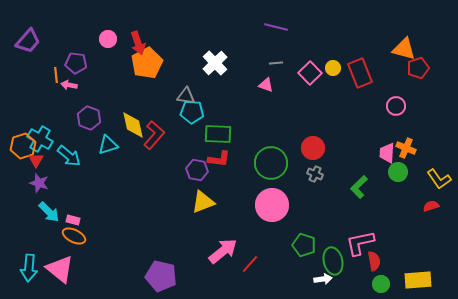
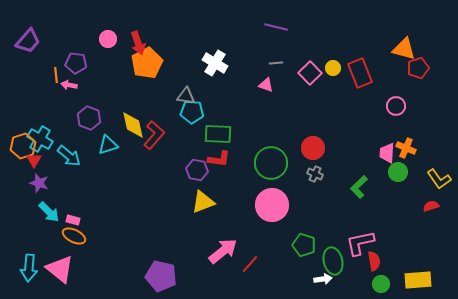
white cross at (215, 63): rotated 15 degrees counterclockwise
red triangle at (36, 160): moved 2 px left
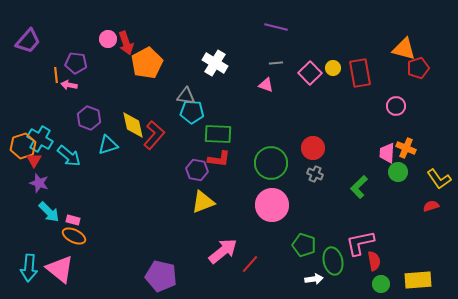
red arrow at (138, 43): moved 12 px left
red rectangle at (360, 73): rotated 12 degrees clockwise
white arrow at (323, 279): moved 9 px left
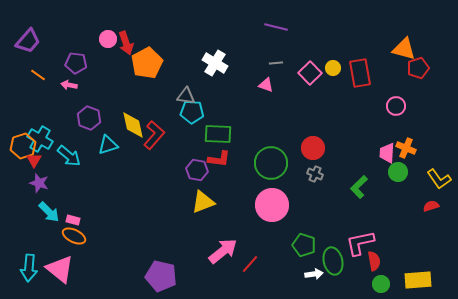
orange line at (56, 75): moved 18 px left; rotated 49 degrees counterclockwise
white arrow at (314, 279): moved 5 px up
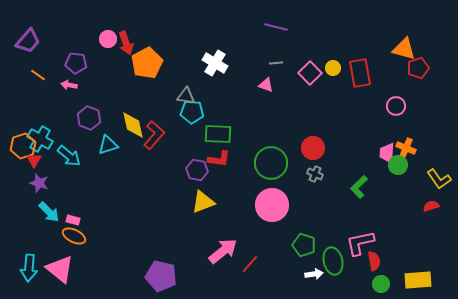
green circle at (398, 172): moved 7 px up
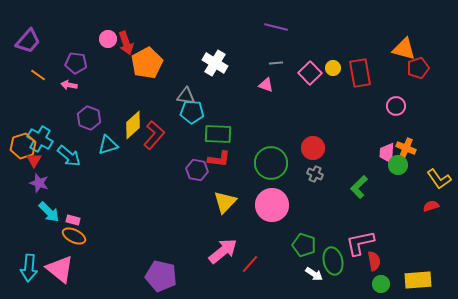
yellow diamond at (133, 125): rotated 60 degrees clockwise
yellow triangle at (203, 202): moved 22 px right; rotated 25 degrees counterclockwise
white arrow at (314, 274): rotated 42 degrees clockwise
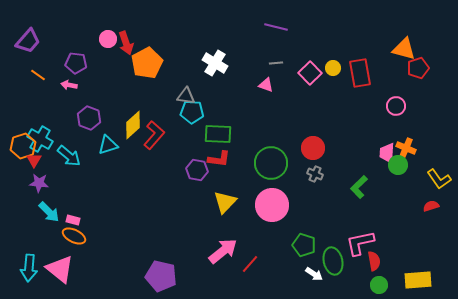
purple star at (39, 183): rotated 12 degrees counterclockwise
green circle at (381, 284): moved 2 px left, 1 px down
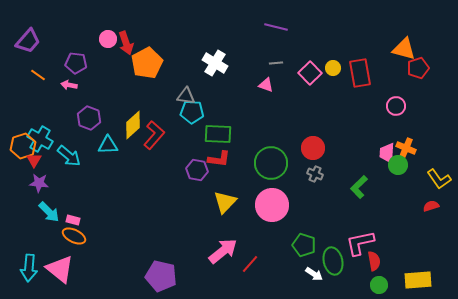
cyan triangle at (108, 145): rotated 15 degrees clockwise
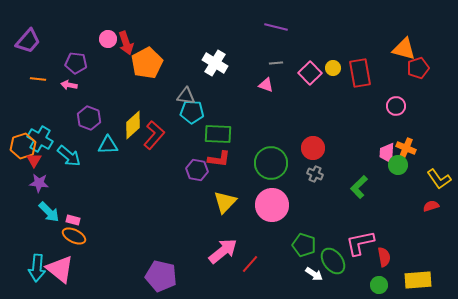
orange line at (38, 75): moved 4 px down; rotated 28 degrees counterclockwise
green ellipse at (333, 261): rotated 24 degrees counterclockwise
red semicircle at (374, 261): moved 10 px right, 4 px up
cyan arrow at (29, 268): moved 8 px right
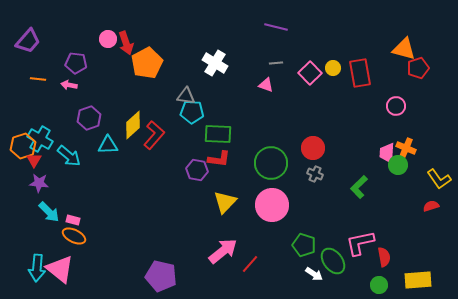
purple hexagon at (89, 118): rotated 20 degrees clockwise
